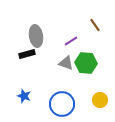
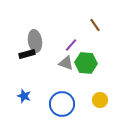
gray ellipse: moved 1 px left, 5 px down
purple line: moved 4 px down; rotated 16 degrees counterclockwise
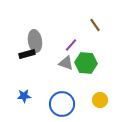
blue star: rotated 24 degrees counterclockwise
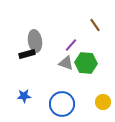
yellow circle: moved 3 px right, 2 px down
